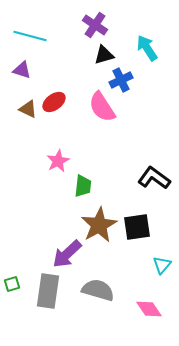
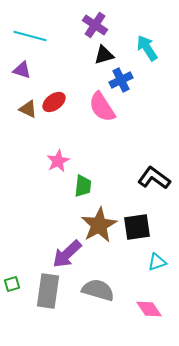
cyan triangle: moved 5 px left, 3 px up; rotated 30 degrees clockwise
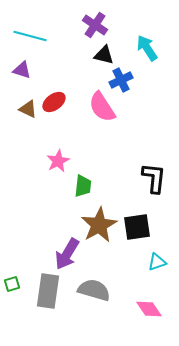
black triangle: rotated 30 degrees clockwise
black L-shape: rotated 60 degrees clockwise
purple arrow: rotated 16 degrees counterclockwise
gray semicircle: moved 4 px left
